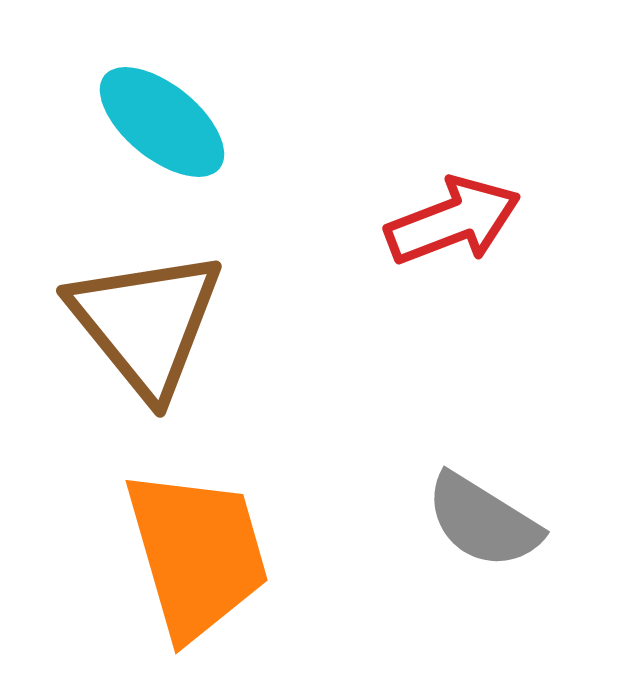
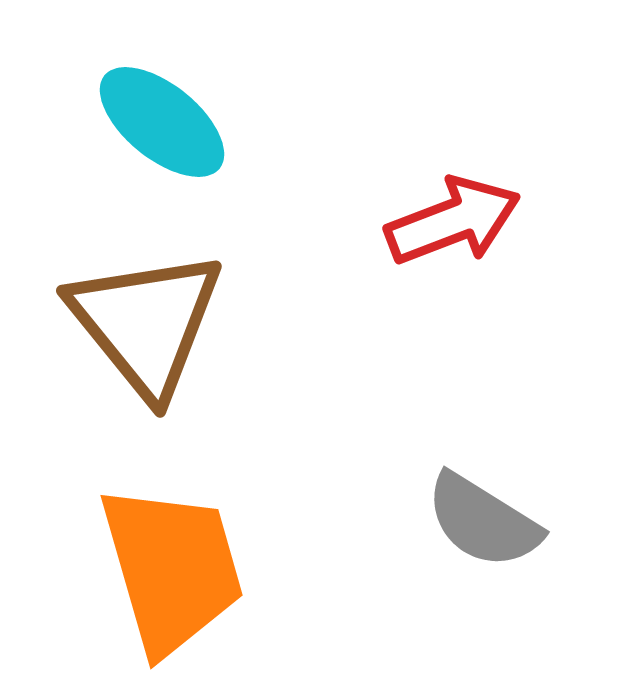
orange trapezoid: moved 25 px left, 15 px down
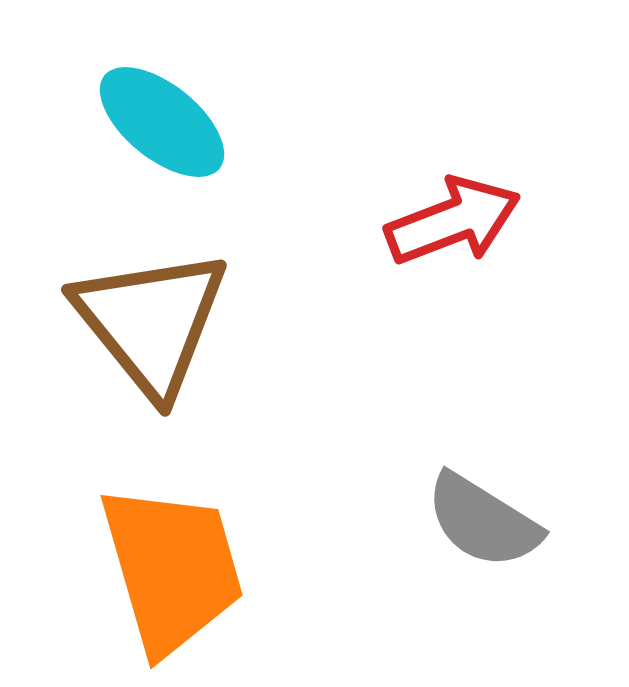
brown triangle: moved 5 px right, 1 px up
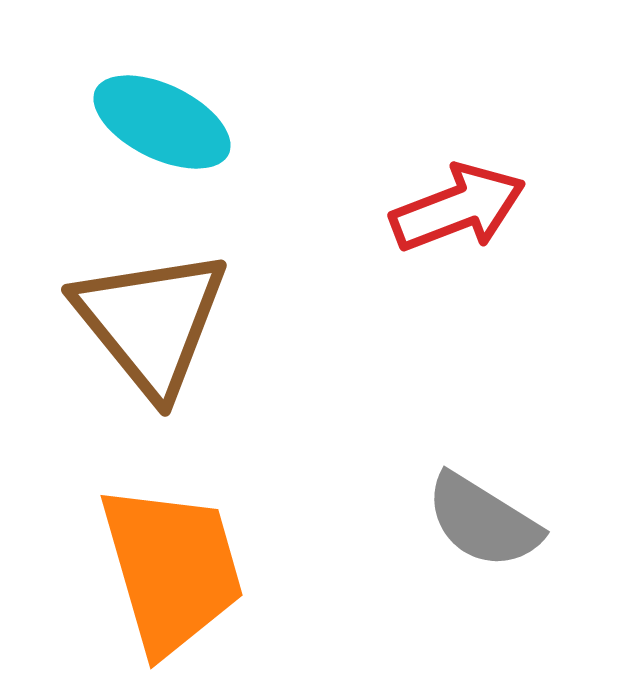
cyan ellipse: rotated 13 degrees counterclockwise
red arrow: moved 5 px right, 13 px up
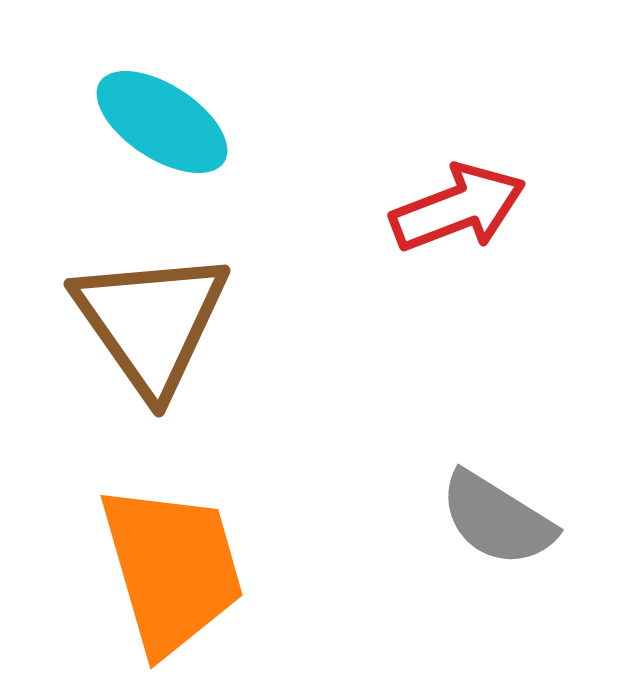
cyan ellipse: rotated 7 degrees clockwise
brown triangle: rotated 4 degrees clockwise
gray semicircle: moved 14 px right, 2 px up
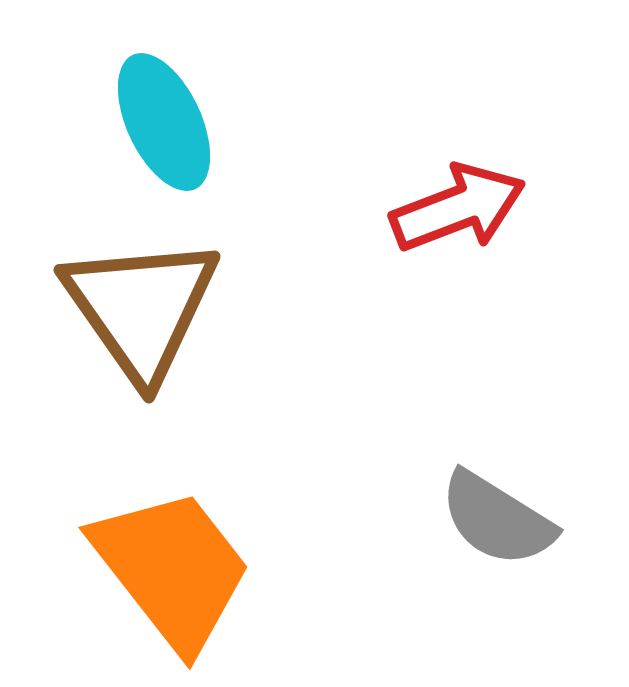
cyan ellipse: moved 2 px right; rotated 32 degrees clockwise
brown triangle: moved 10 px left, 14 px up
orange trapezoid: rotated 22 degrees counterclockwise
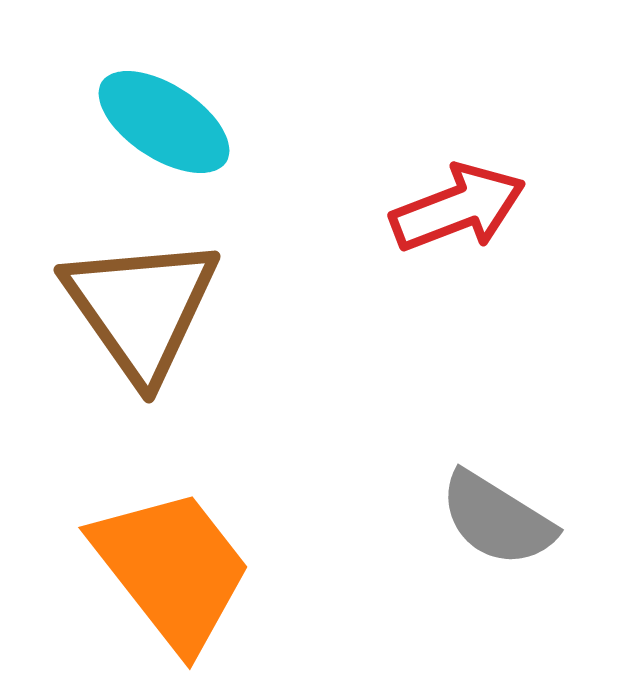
cyan ellipse: rotated 32 degrees counterclockwise
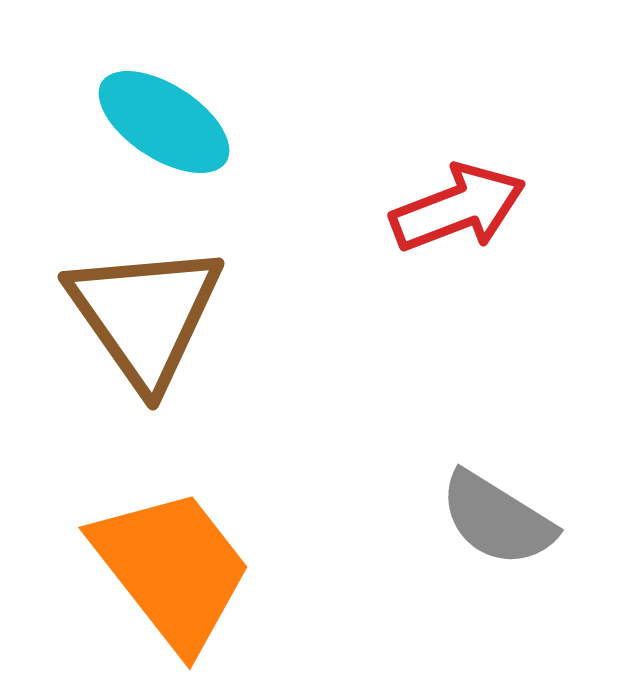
brown triangle: moved 4 px right, 7 px down
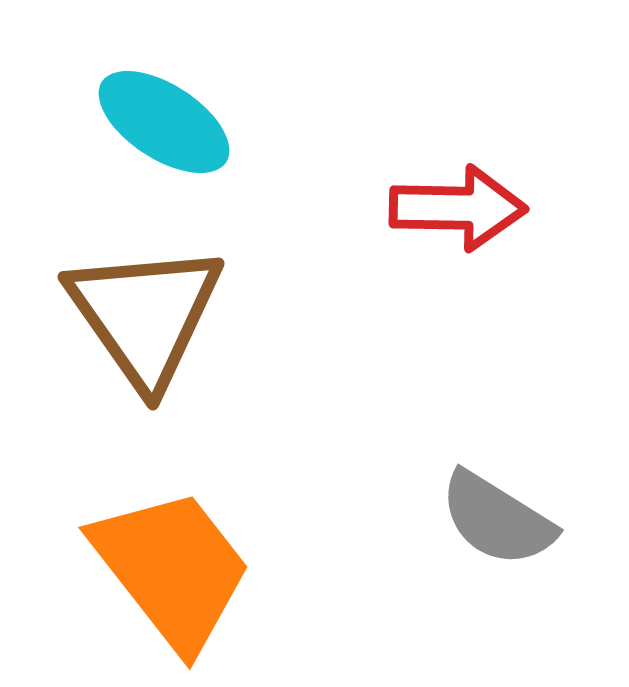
red arrow: rotated 22 degrees clockwise
